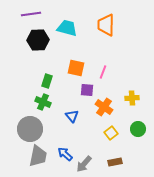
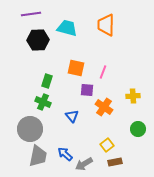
yellow cross: moved 1 px right, 2 px up
yellow square: moved 4 px left, 12 px down
gray arrow: rotated 18 degrees clockwise
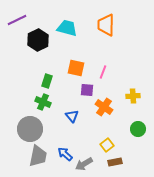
purple line: moved 14 px left, 6 px down; rotated 18 degrees counterclockwise
black hexagon: rotated 25 degrees counterclockwise
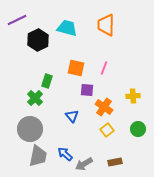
pink line: moved 1 px right, 4 px up
green cross: moved 8 px left, 4 px up; rotated 21 degrees clockwise
yellow square: moved 15 px up
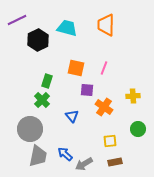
green cross: moved 7 px right, 2 px down
yellow square: moved 3 px right, 11 px down; rotated 32 degrees clockwise
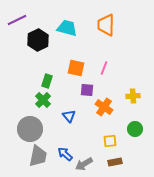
green cross: moved 1 px right
blue triangle: moved 3 px left
green circle: moved 3 px left
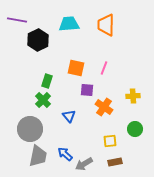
purple line: rotated 36 degrees clockwise
cyan trapezoid: moved 2 px right, 4 px up; rotated 20 degrees counterclockwise
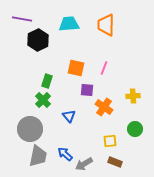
purple line: moved 5 px right, 1 px up
brown rectangle: rotated 32 degrees clockwise
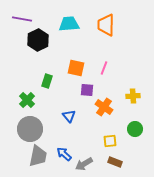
green cross: moved 16 px left
blue arrow: moved 1 px left
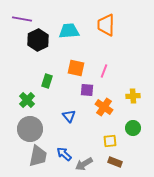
cyan trapezoid: moved 7 px down
pink line: moved 3 px down
green circle: moved 2 px left, 1 px up
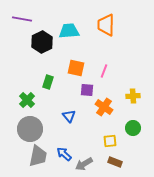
black hexagon: moved 4 px right, 2 px down
green rectangle: moved 1 px right, 1 px down
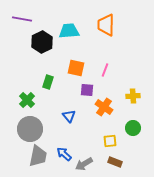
pink line: moved 1 px right, 1 px up
